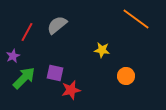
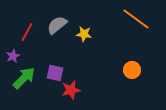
yellow star: moved 18 px left, 16 px up
orange circle: moved 6 px right, 6 px up
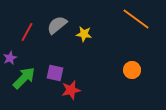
purple star: moved 3 px left, 2 px down
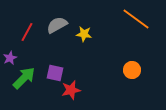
gray semicircle: rotated 10 degrees clockwise
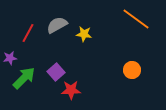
red line: moved 1 px right, 1 px down
purple star: rotated 16 degrees clockwise
purple square: moved 1 px right, 1 px up; rotated 36 degrees clockwise
red star: rotated 12 degrees clockwise
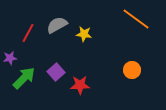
red star: moved 9 px right, 5 px up
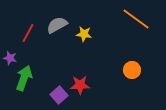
purple star: rotated 24 degrees clockwise
purple square: moved 3 px right, 23 px down
green arrow: rotated 25 degrees counterclockwise
